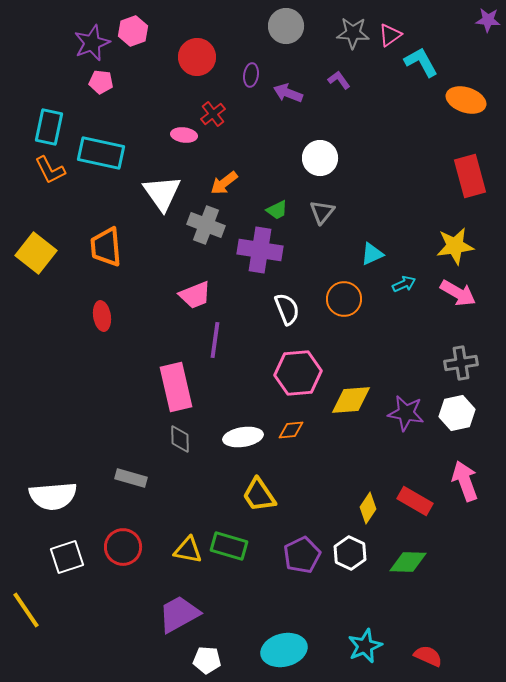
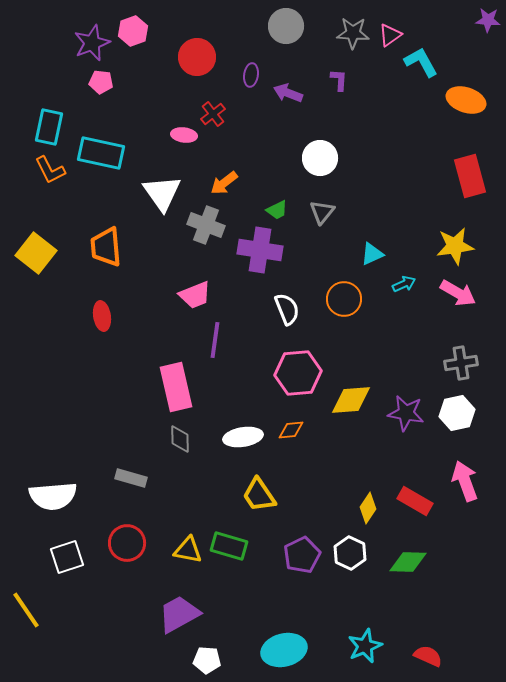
purple L-shape at (339, 80): rotated 40 degrees clockwise
red circle at (123, 547): moved 4 px right, 4 px up
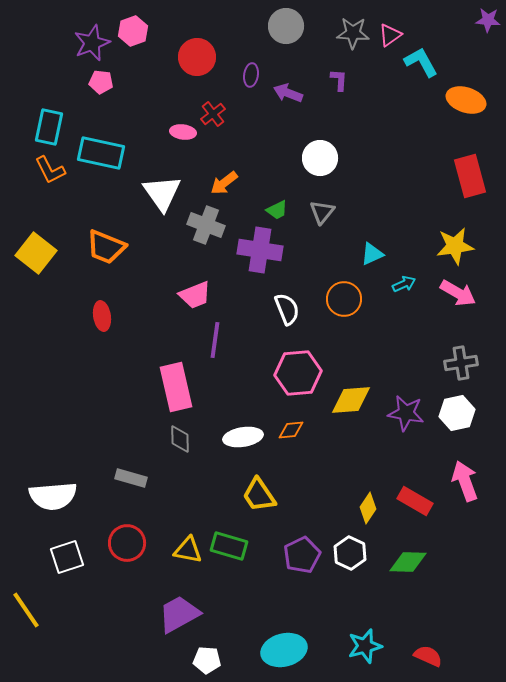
pink ellipse at (184, 135): moved 1 px left, 3 px up
orange trapezoid at (106, 247): rotated 63 degrees counterclockwise
cyan star at (365, 646): rotated 8 degrees clockwise
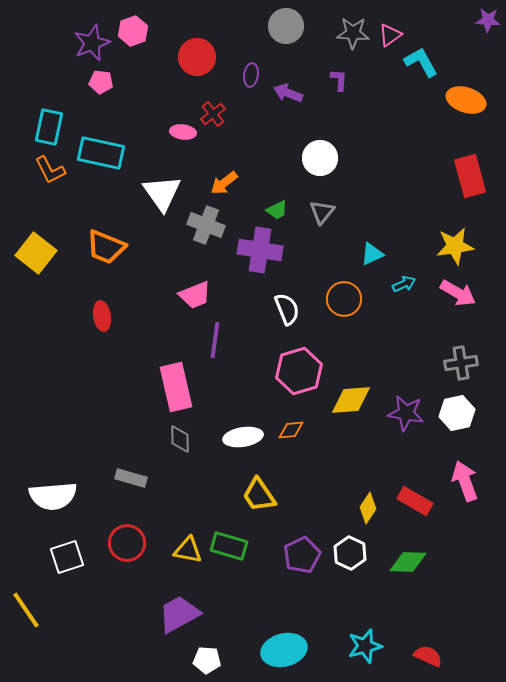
pink hexagon at (298, 373): moved 1 px right, 2 px up; rotated 12 degrees counterclockwise
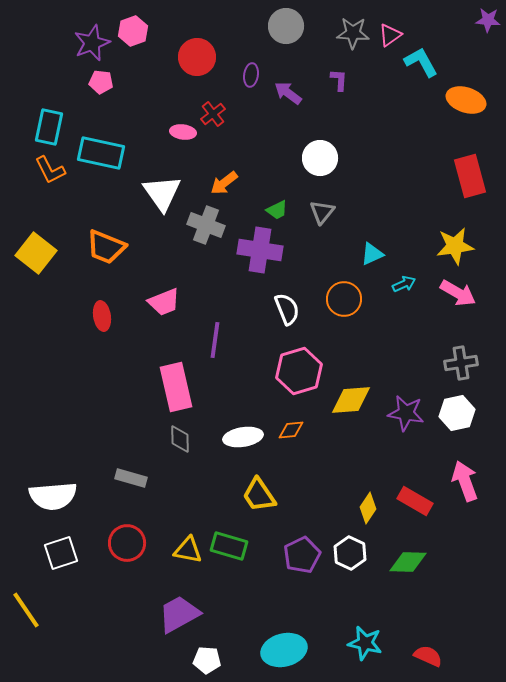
purple arrow at (288, 93): rotated 16 degrees clockwise
pink trapezoid at (195, 295): moved 31 px left, 7 px down
white square at (67, 557): moved 6 px left, 4 px up
cyan star at (365, 646): moved 3 px up; rotated 28 degrees clockwise
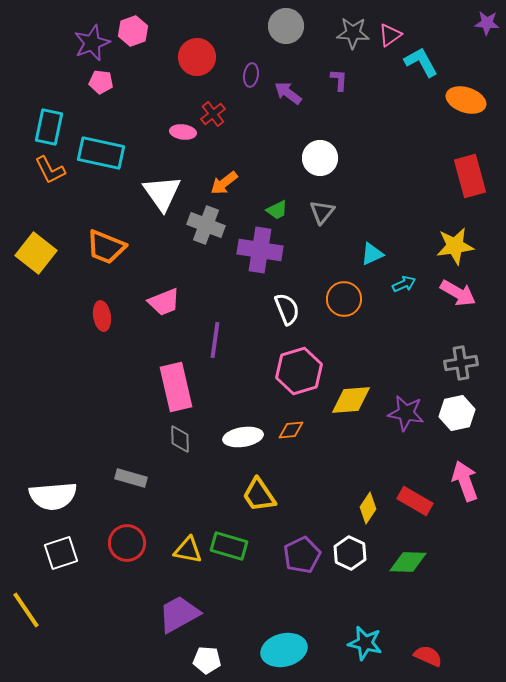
purple star at (488, 20): moved 1 px left, 3 px down
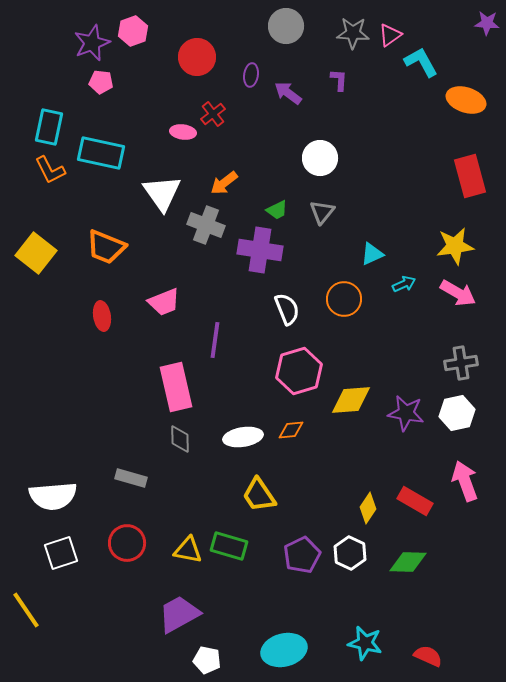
white pentagon at (207, 660): rotated 8 degrees clockwise
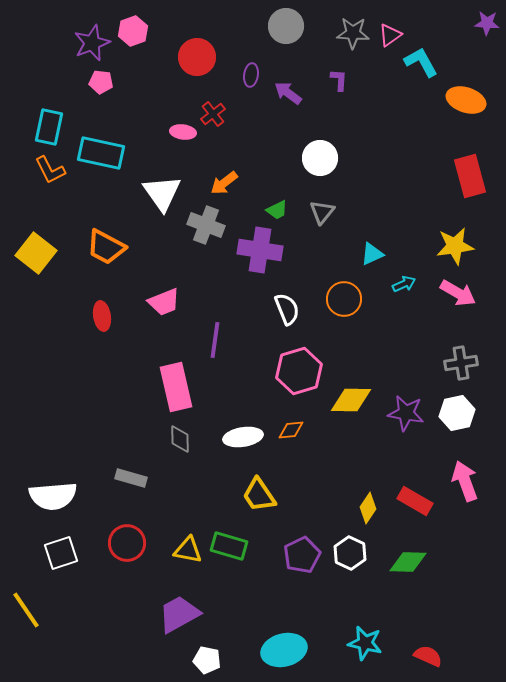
orange trapezoid at (106, 247): rotated 6 degrees clockwise
yellow diamond at (351, 400): rotated 6 degrees clockwise
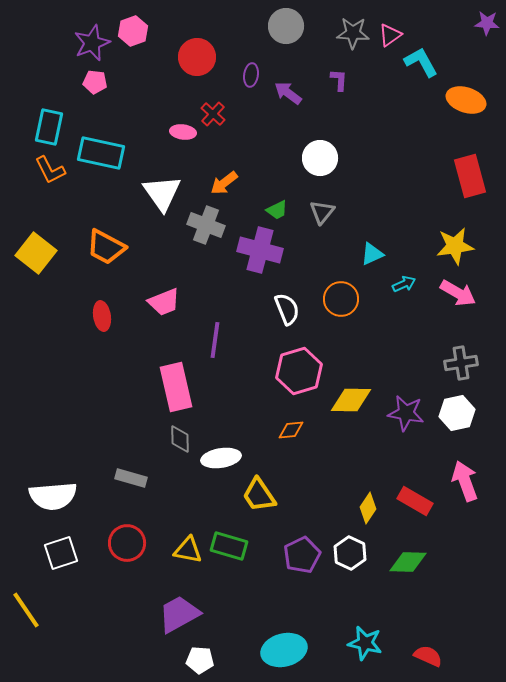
pink pentagon at (101, 82): moved 6 px left
red cross at (213, 114): rotated 10 degrees counterclockwise
purple cross at (260, 250): rotated 6 degrees clockwise
orange circle at (344, 299): moved 3 px left
white ellipse at (243, 437): moved 22 px left, 21 px down
white pentagon at (207, 660): moved 7 px left; rotated 8 degrees counterclockwise
